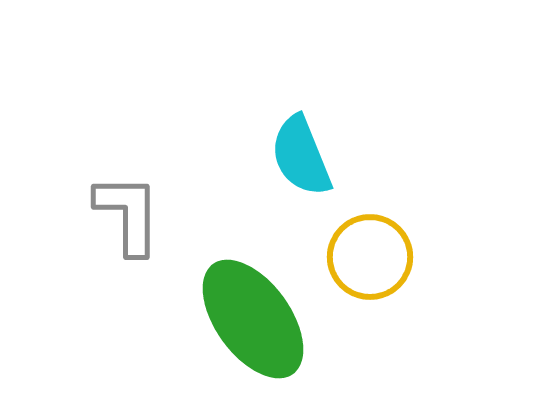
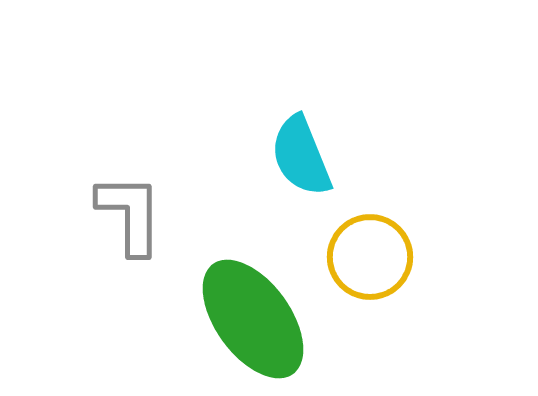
gray L-shape: moved 2 px right
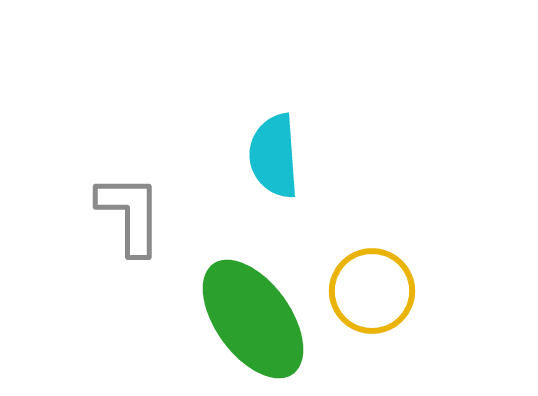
cyan semicircle: moved 27 px left; rotated 18 degrees clockwise
yellow circle: moved 2 px right, 34 px down
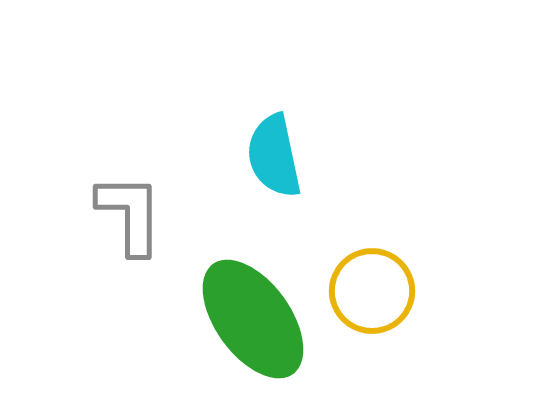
cyan semicircle: rotated 8 degrees counterclockwise
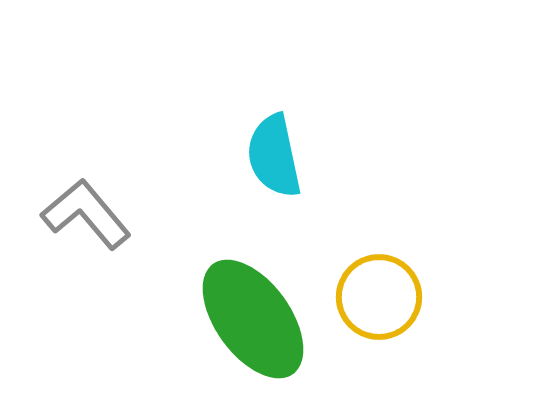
gray L-shape: moved 44 px left; rotated 40 degrees counterclockwise
yellow circle: moved 7 px right, 6 px down
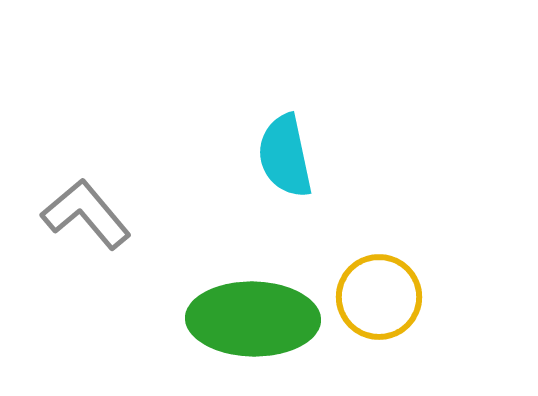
cyan semicircle: moved 11 px right
green ellipse: rotated 53 degrees counterclockwise
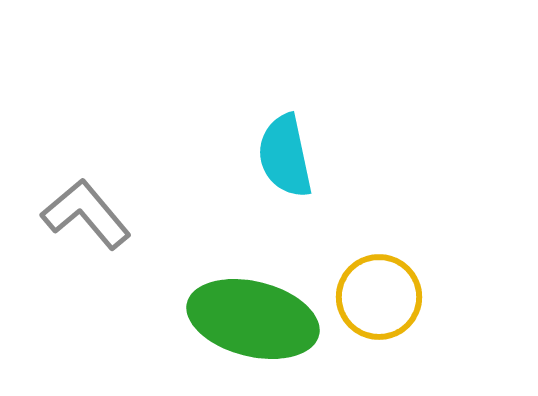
green ellipse: rotated 13 degrees clockwise
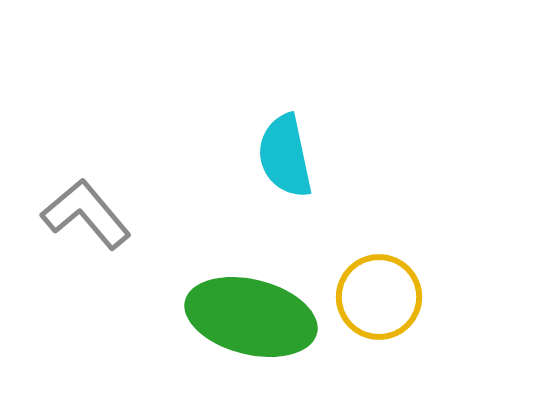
green ellipse: moved 2 px left, 2 px up
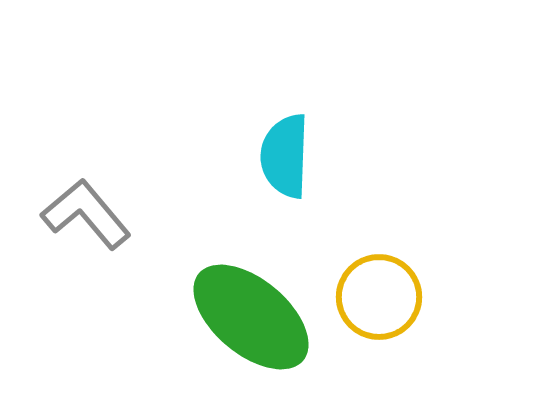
cyan semicircle: rotated 14 degrees clockwise
green ellipse: rotated 26 degrees clockwise
